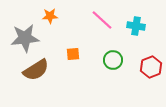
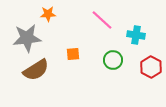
orange star: moved 2 px left, 2 px up
cyan cross: moved 9 px down
gray star: moved 2 px right
red hexagon: rotated 10 degrees counterclockwise
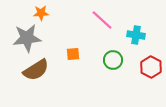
orange star: moved 7 px left, 1 px up
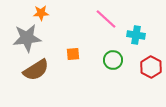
pink line: moved 4 px right, 1 px up
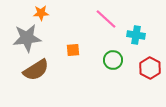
orange square: moved 4 px up
red hexagon: moved 1 px left, 1 px down
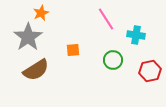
orange star: rotated 21 degrees counterclockwise
pink line: rotated 15 degrees clockwise
gray star: moved 1 px right, 1 px up; rotated 28 degrees counterclockwise
red hexagon: moved 3 px down; rotated 20 degrees clockwise
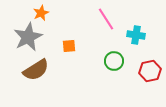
gray star: rotated 8 degrees clockwise
orange square: moved 4 px left, 4 px up
green circle: moved 1 px right, 1 px down
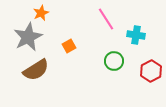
orange square: rotated 24 degrees counterclockwise
red hexagon: moved 1 px right; rotated 15 degrees counterclockwise
